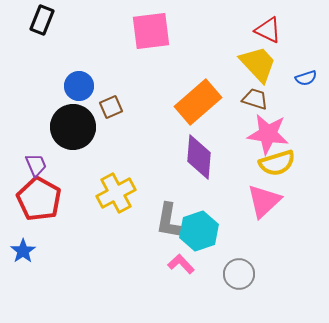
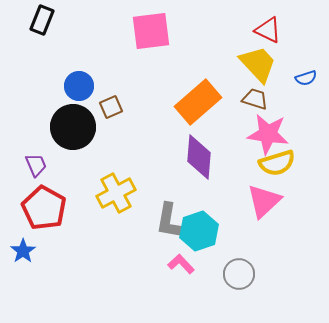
red pentagon: moved 5 px right, 9 px down
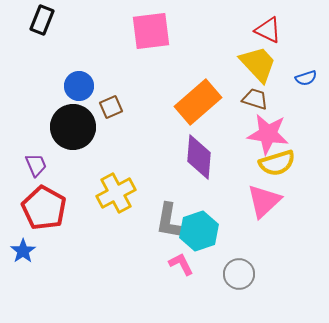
pink L-shape: rotated 16 degrees clockwise
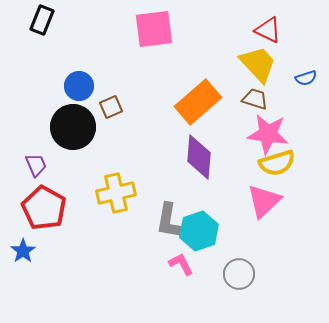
pink square: moved 3 px right, 2 px up
yellow cross: rotated 15 degrees clockwise
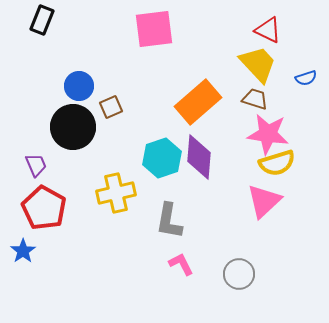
cyan hexagon: moved 37 px left, 73 px up
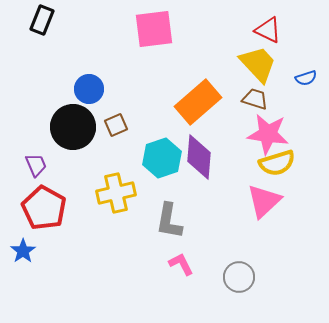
blue circle: moved 10 px right, 3 px down
brown square: moved 5 px right, 18 px down
gray circle: moved 3 px down
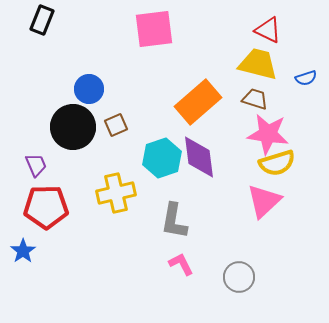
yellow trapezoid: rotated 33 degrees counterclockwise
purple diamond: rotated 12 degrees counterclockwise
red pentagon: moved 2 px right, 1 px up; rotated 30 degrees counterclockwise
gray L-shape: moved 5 px right
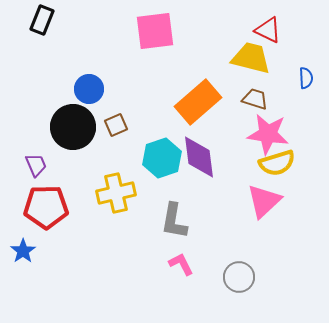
pink square: moved 1 px right, 2 px down
yellow trapezoid: moved 7 px left, 6 px up
blue semicircle: rotated 75 degrees counterclockwise
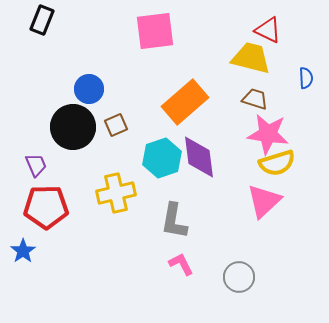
orange rectangle: moved 13 px left
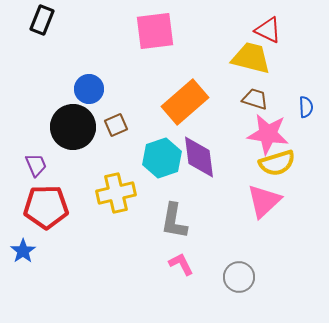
blue semicircle: moved 29 px down
